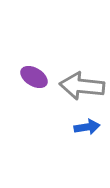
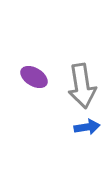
gray arrow: rotated 105 degrees counterclockwise
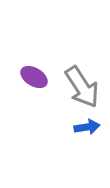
gray arrow: moved 1 px down; rotated 24 degrees counterclockwise
